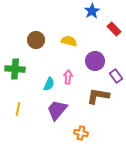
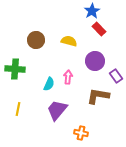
red rectangle: moved 15 px left
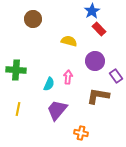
brown circle: moved 3 px left, 21 px up
green cross: moved 1 px right, 1 px down
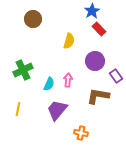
yellow semicircle: rotated 91 degrees clockwise
green cross: moved 7 px right; rotated 30 degrees counterclockwise
pink arrow: moved 3 px down
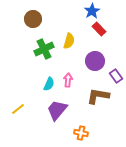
green cross: moved 21 px right, 21 px up
yellow line: rotated 40 degrees clockwise
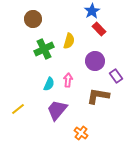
orange cross: rotated 24 degrees clockwise
